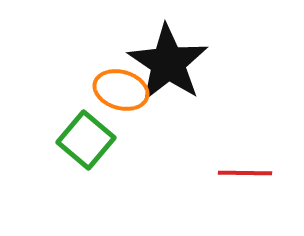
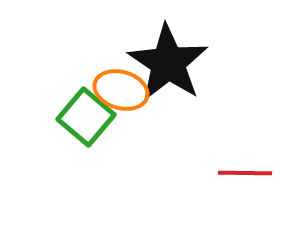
green square: moved 23 px up
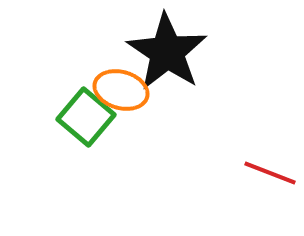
black star: moved 1 px left, 11 px up
red line: moved 25 px right; rotated 20 degrees clockwise
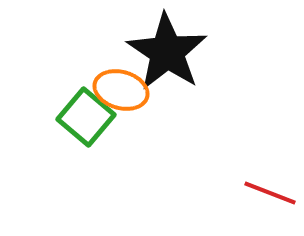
red line: moved 20 px down
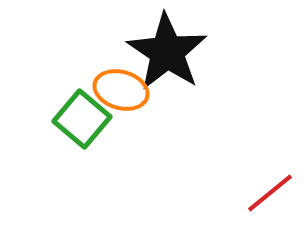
green square: moved 4 px left, 2 px down
red line: rotated 60 degrees counterclockwise
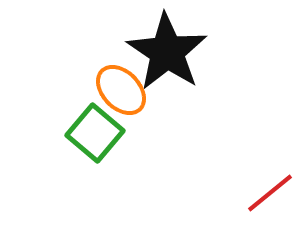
orange ellipse: rotated 30 degrees clockwise
green square: moved 13 px right, 14 px down
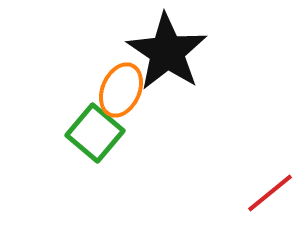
orange ellipse: rotated 68 degrees clockwise
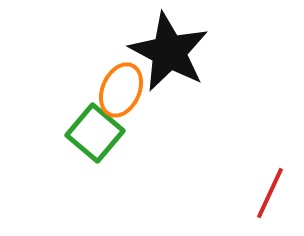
black star: moved 2 px right; rotated 6 degrees counterclockwise
red line: rotated 26 degrees counterclockwise
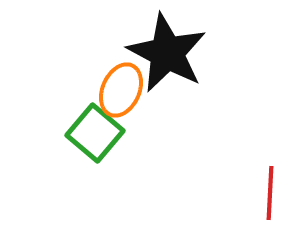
black star: moved 2 px left, 1 px down
red line: rotated 22 degrees counterclockwise
